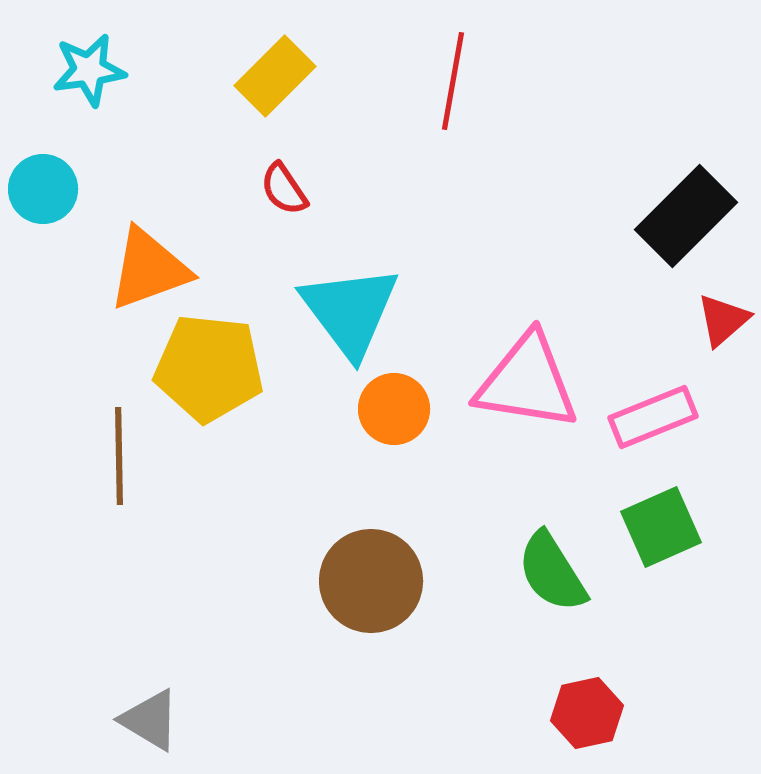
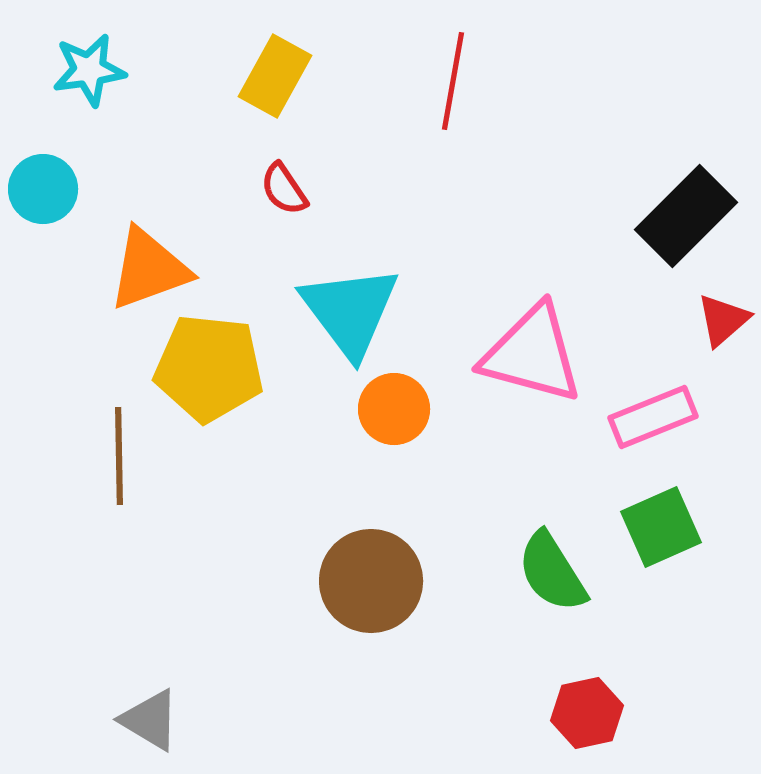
yellow rectangle: rotated 16 degrees counterclockwise
pink triangle: moved 5 px right, 28 px up; rotated 6 degrees clockwise
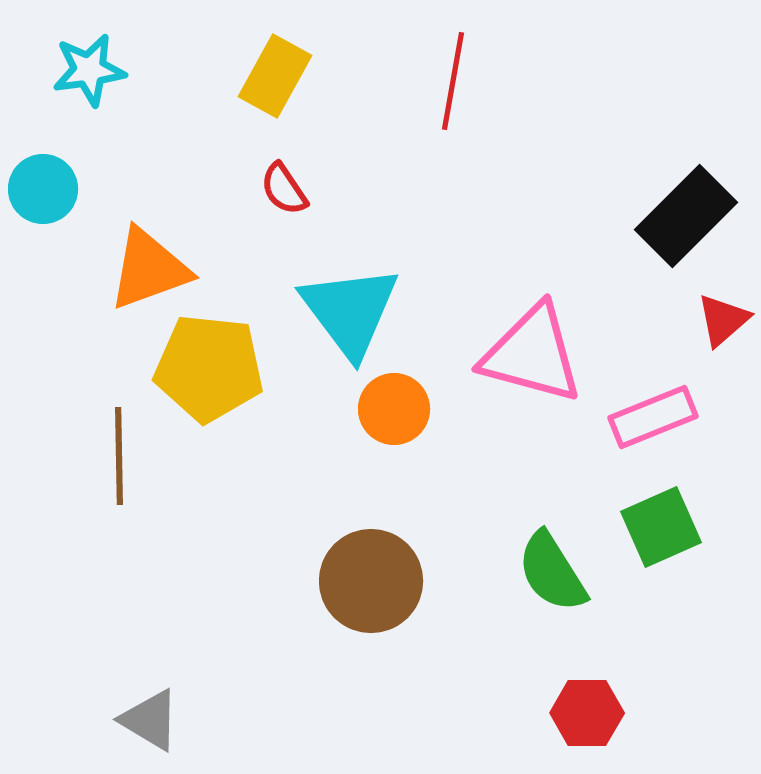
red hexagon: rotated 12 degrees clockwise
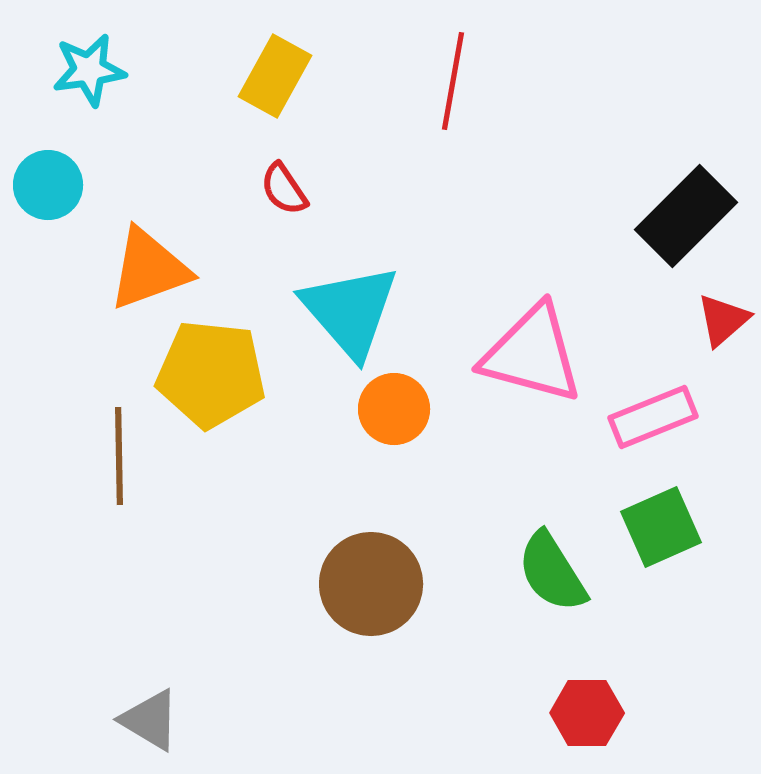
cyan circle: moved 5 px right, 4 px up
cyan triangle: rotated 4 degrees counterclockwise
yellow pentagon: moved 2 px right, 6 px down
brown circle: moved 3 px down
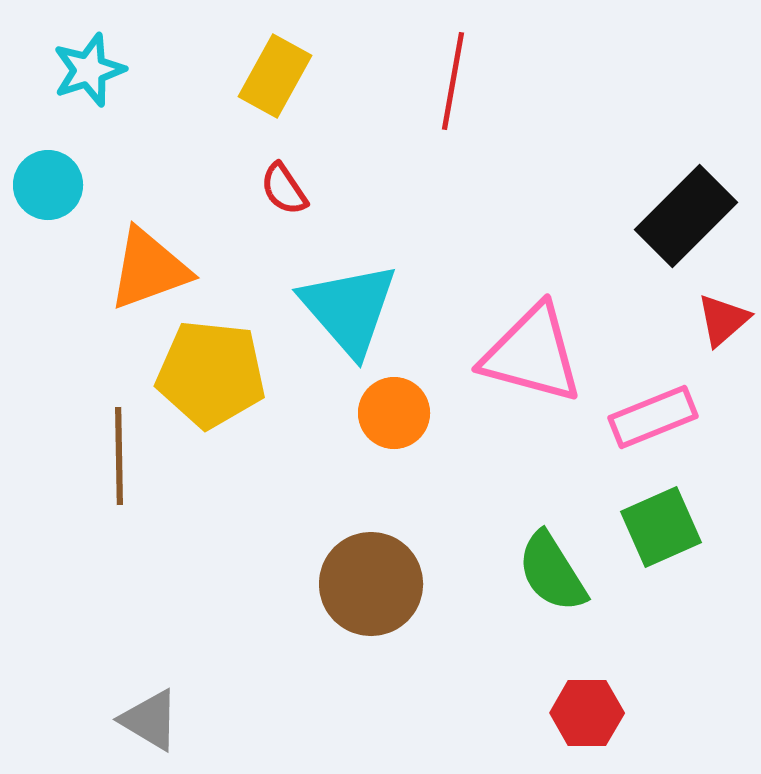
cyan star: rotated 10 degrees counterclockwise
cyan triangle: moved 1 px left, 2 px up
orange circle: moved 4 px down
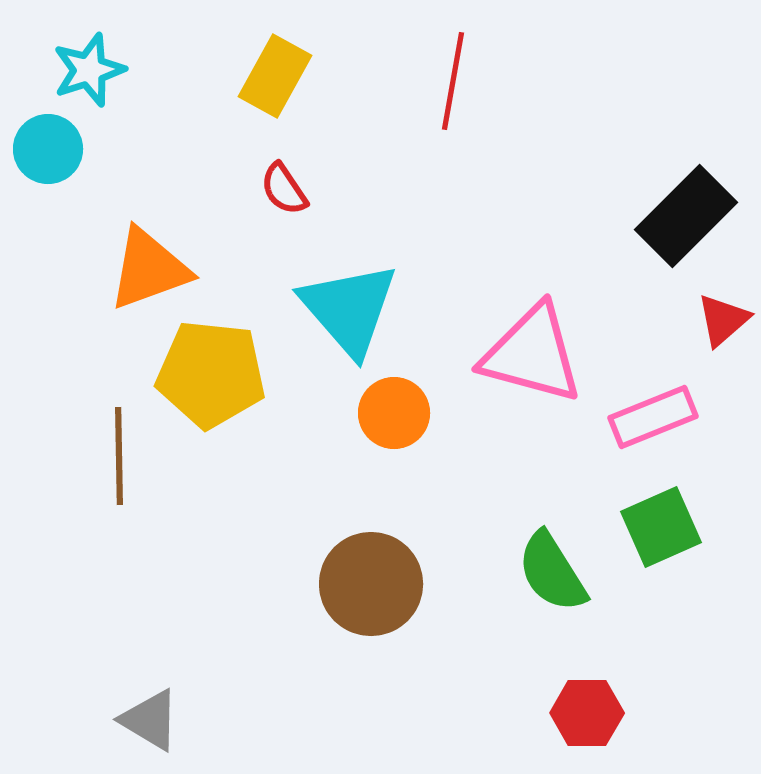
cyan circle: moved 36 px up
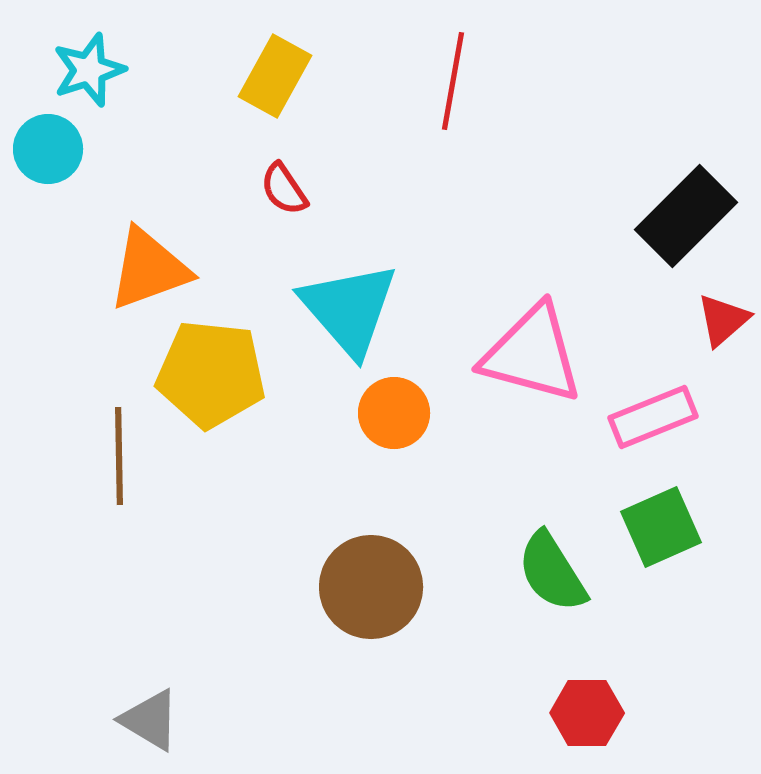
brown circle: moved 3 px down
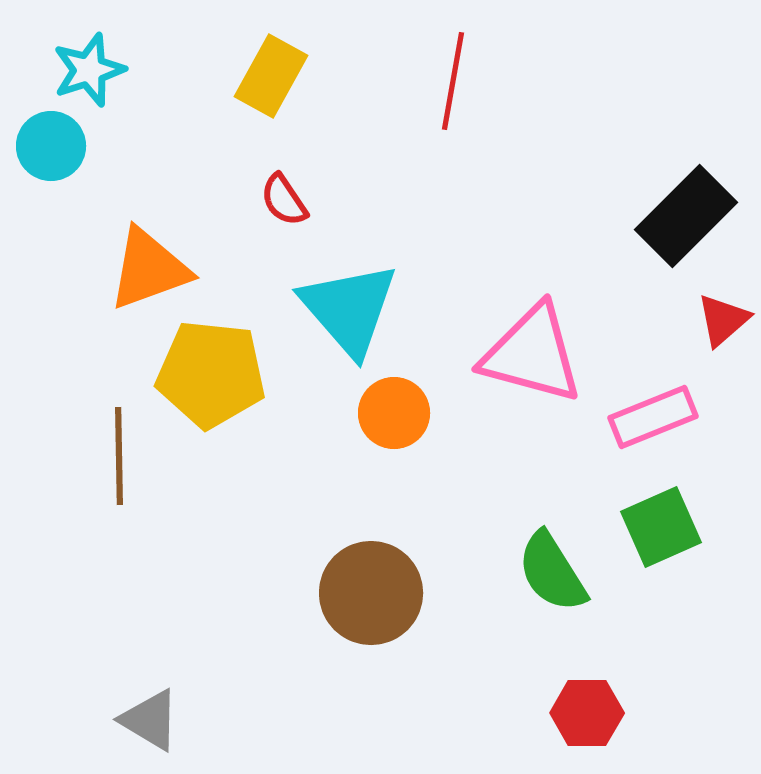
yellow rectangle: moved 4 px left
cyan circle: moved 3 px right, 3 px up
red semicircle: moved 11 px down
brown circle: moved 6 px down
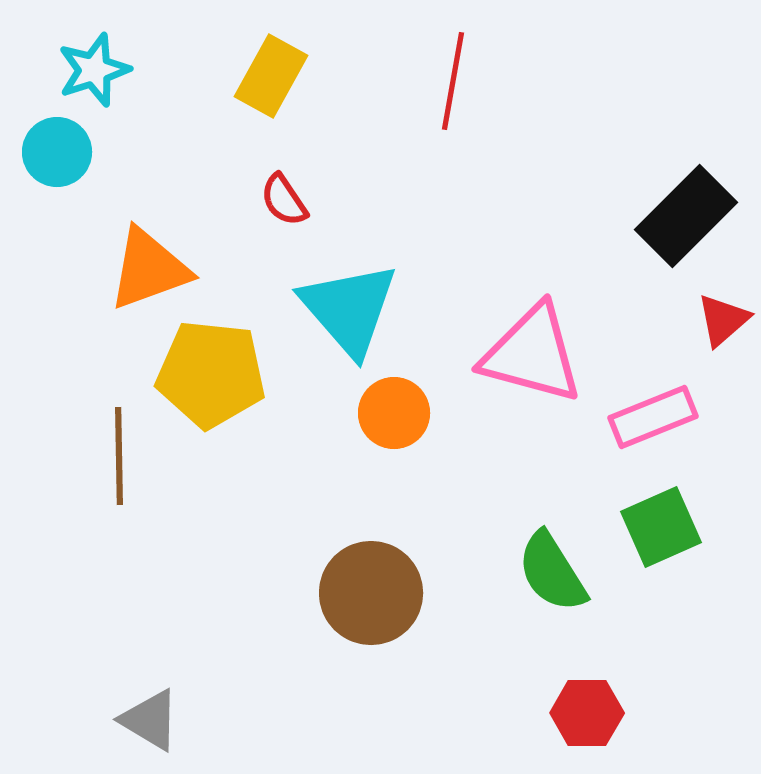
cyan star: moved 5 px right
cyan circle: moved 6 px right, 6 px down
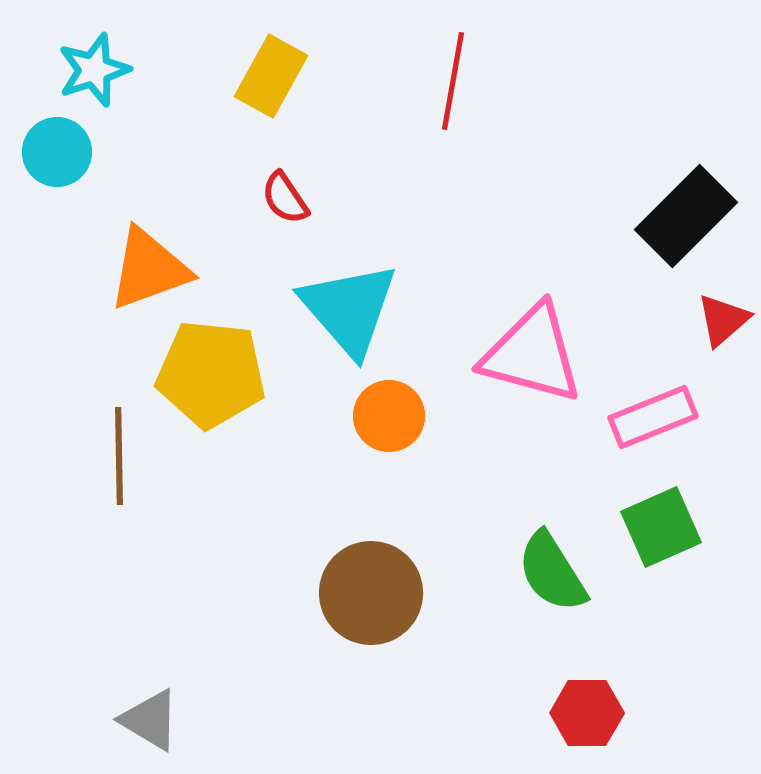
red semicircle: moved 1 px right, 2 px up
orange circle: moved 5 px left, 3 px down
